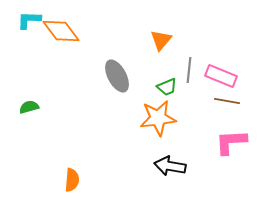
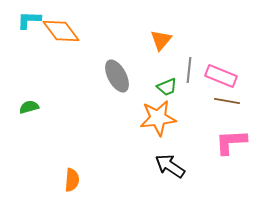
black arrow: rotated 24 degrees clockwise
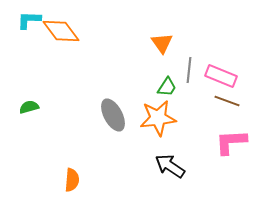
orange triangle: moved 1 px right, 3 px down; rotated 15 degrees counterclockwise
gray ellipse: moved 4 px left, 39 px down
green trapezoid: rotated 35 degrees counterclockwise
brown line: rotated 10 degrees clockwise
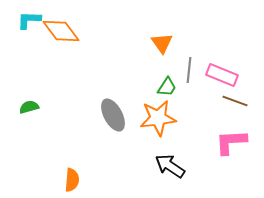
pink rectangle: moved 1 px right, 1 px up
brown line: moved 8 px right
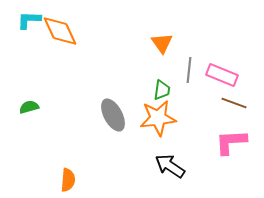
orange diamond: moved 1 px left; rotated 12 degrees clockwise
green trapezoid: moved 5 px left, 3 px down; rotated 25 degrees counterclockwise
brown line: moved 1 px left, 2 px down
orange semicircle: moved 4 px left
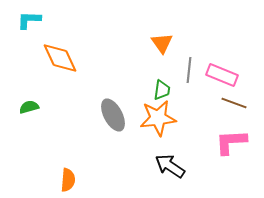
orange diamond: moved 27 px down
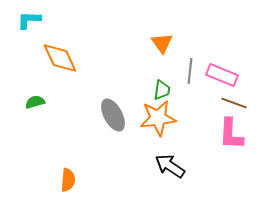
gray line: moved 1 px right, 1 px down
green semicircle: moved 6 px right, 5 px up
pink L-shape: moved 8 px up; rotated 84 degrees counterclockwise
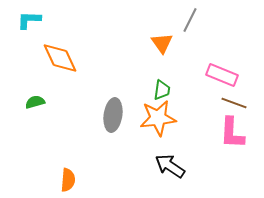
gray line: moved 51 px up; rotated 20 degrees clockwise
gray ellipse: rotated 36 degrees clockwise
pink L-shape: moved 1 px right, 1 px up
